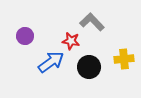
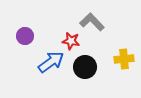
black circle: moved 4 px left
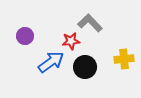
gray L-shape: moved 2 px left, 1 px down
red star: rotated 18 degrees counterclockwise
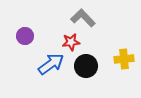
gray L-shape: moved 7 px left, 5 px up
red star: moved 1 px down
blue arrow: moved 2 px down
black circle: moved 1 px right, 1 px up
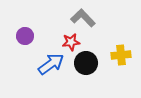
yellow cross: moved 3 px left, 4 px up
black circle: moved 3 px up
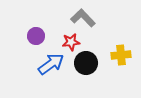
purple circle: moved 11 px right
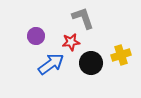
gray L-shape: rotated 25 degrees clockwise
yellow cross: rotated 12 degrees counterclockwise
black circle: moved 5 px right
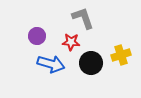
purple circle: moved 1 px right
red star: rotated 12 degrees clockwise
blue arrow: rotated 52 degrees clockwise
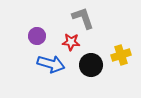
black circle: moved 2 px down
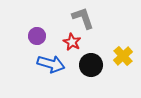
red star: moved 1 px right; rotated 24 degrees clockwise
yellow cross: moved 2 px right, 1 px down; rotated 24 degrees counterclockwise
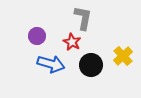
gray L-shape: rotated 30 degrees clockwise
